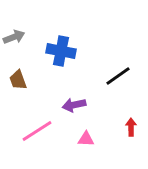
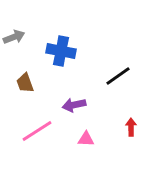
brown trapezoid: moved 7 px right, 3 px down
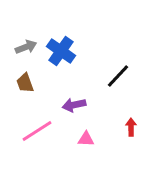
gray arrow: moved 12 px right, 10 px down
blue cross: rotated 24 degrees clockwise
black line: rotated 12 degrees counterclockwise
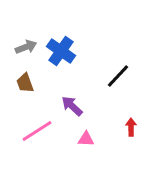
purple arrow: moved 2 px left, 1 px down; rotated 55 degrees clockwise
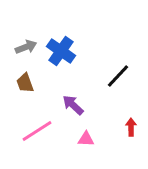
purple arrow: moved 1 px right, 1 px up
